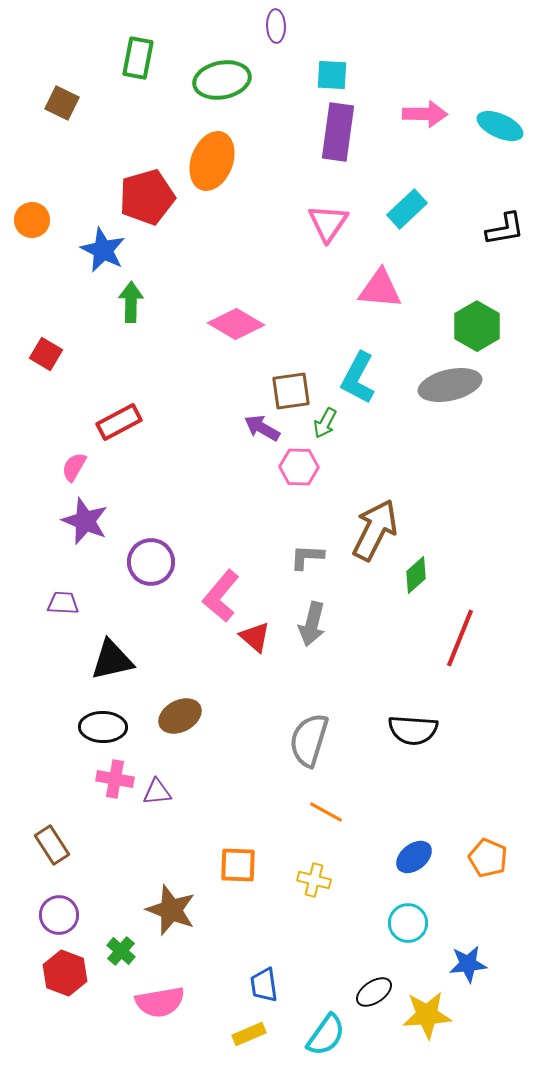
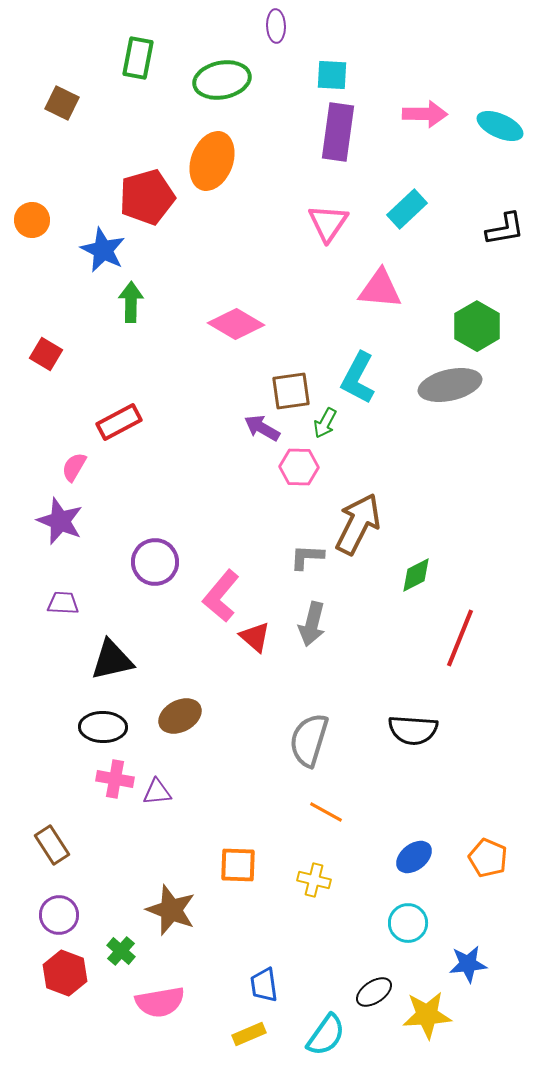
purple star at (85, 521): moved 25 px left
brown arrow at (375, 530): moved 17 px left, 6 px up
purple circle at (151, 562): moved 4 px right
green diamond at (416, 575): rotated 15 degrees clockwise
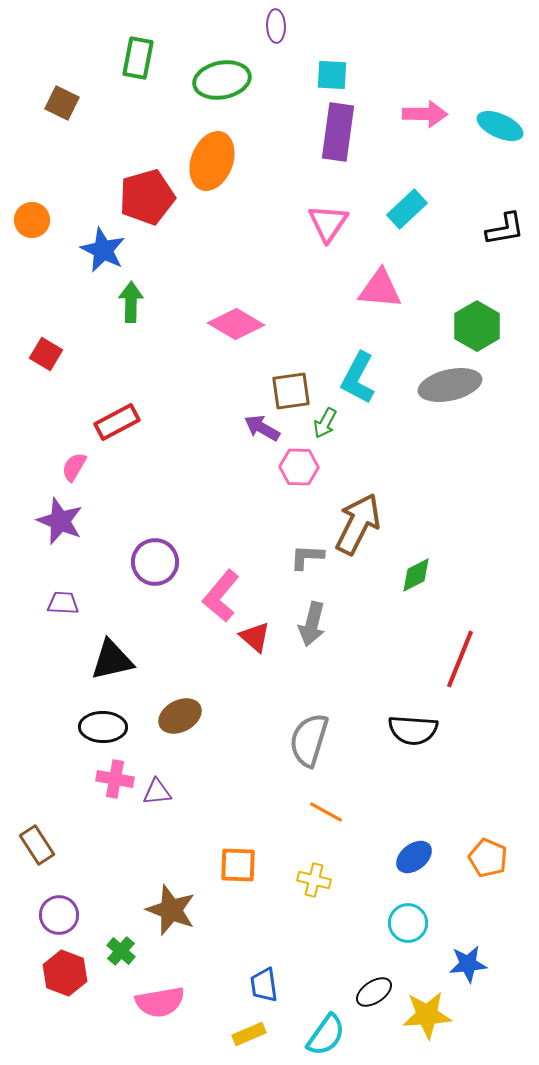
red rectangle at (119, 422): moved 2 px left
red line at (460, 638): moved 21 px down
brown rectangle at (52, 845): moved 15 px left
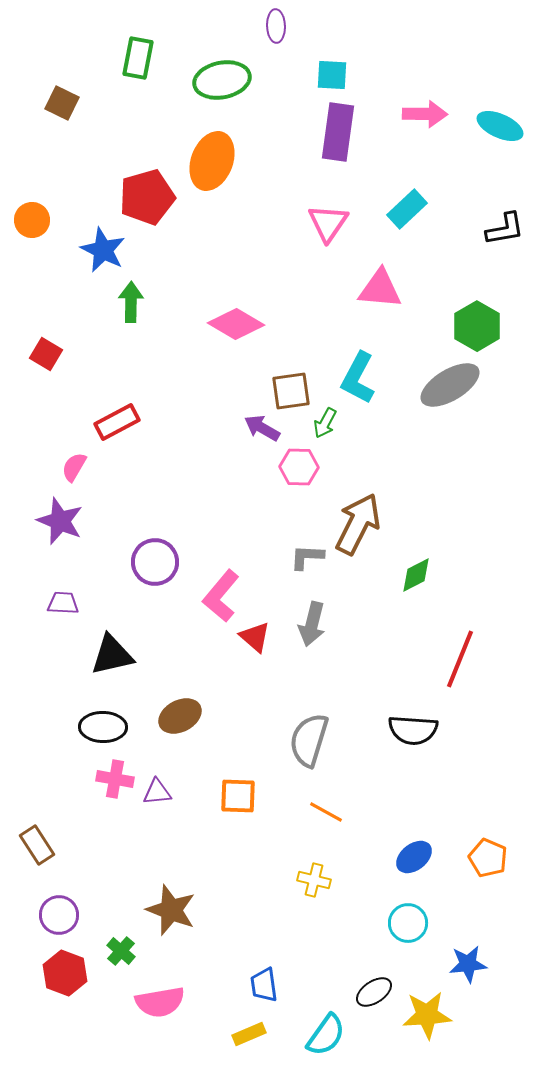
gray ellipse at (450, 385): rotated 18 degrees counterclockwise
black triangle at (112, 660): moved 5 px up
orange square at (238, 865): moved 69 px up
